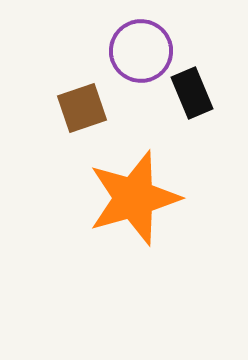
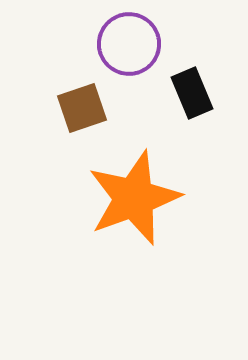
purple circle: moved 12 px left, 7 px up
orange star: rotated 4 degrees counterclockwise
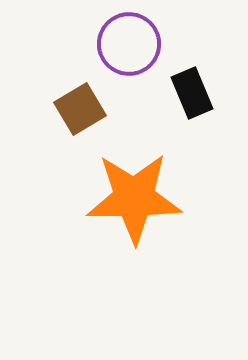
brown square: moved 2 px left, 1 px down; rotated 12 degrees counterclockwise
orange star: rotated 20 degrees clockwise
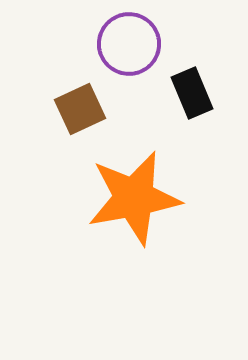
brown square: rotated 6 degrees clockwise
orange star: rotated 10 degrees counterclockwise
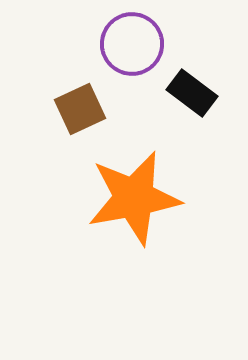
purple circle: moved 3 px right
black rectangle: rotated 30 degrees counterclockwise
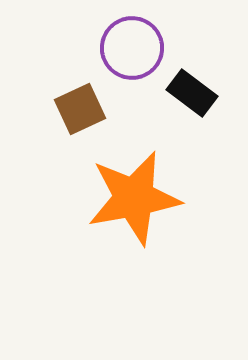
purple circle: moved 4 px down
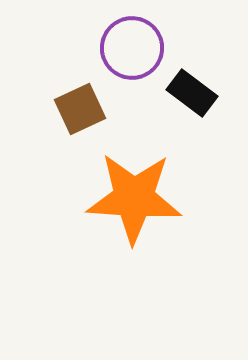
orange star: rotated 14 degrees clockwise
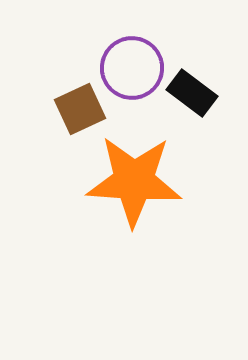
purple circle: moved 20 px down
orange star: moved 17 px up
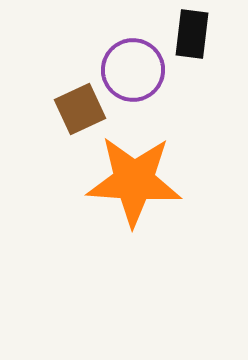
purple circle: moved 1 px right, 2 px down
black rectangle: moved 59 px up; rotated 60 degrees clockwise
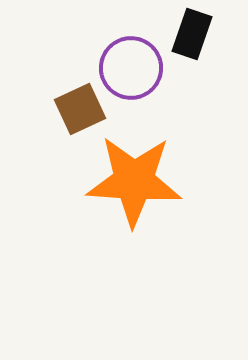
black rectangle: rotated 12 degrees clockwise
purple circle: moved 2 px left, 2 px up
